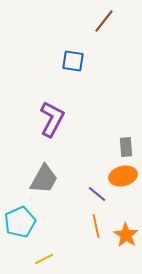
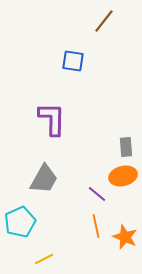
purple L-shape: rotated 27 degrees counterclockwise
orange star: moved 1 px left, 2 px down; rotated 10 degrees counterclockwise
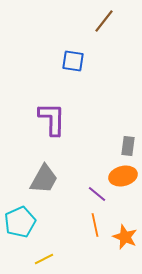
gray rectangle: moved 2 px right, 1 px up; rotated 12 degrees clockwise
orange line: moved 1 px left, 1 px up
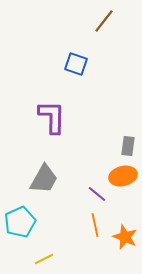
blue square: moved 3 px right, 3 px down; rotated 10 degrees clockwise
purple L-shape: moved 2 px up
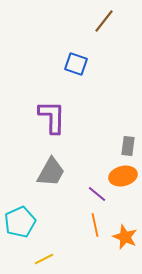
gray trapezoid: moved 7 px right, 7 px up
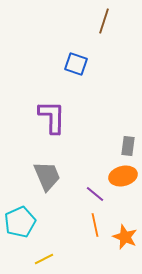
brown line: rotated 20 degrees counterclockwise
gray trapezoid: moved 4 px left, 4 px down; rotated 52 degrees counterclockwise
purple line: moved 2 px left
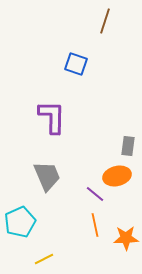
brown line: moved 1 px right
orange ellipse: moved 6 px left
orange star: moved 1 px right, 1 px down; rotated 25 degrees counterclockwise
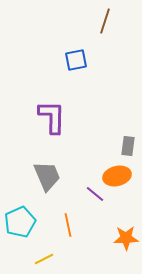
blue square: moved 4 px up; rotated 30 degrees counterclockwise
orange line: moved 27 px left
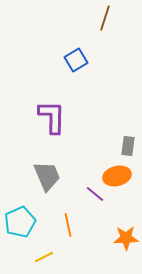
brown line: moved 3 px up
blue square: rotated 20 degrees counterclockwise
yellow line: moved 2 px up
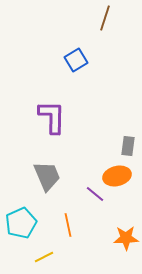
cyan pentagon: moved 1 px right, 1 px down
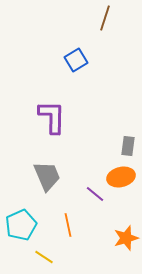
orange ellipse: moved 4 px right, 1 px down
cyan pentagon: moved 2 px down
orange star: rotated 15 degrees counterclockwise
yellow line: rotated 60 degrees clockwise
